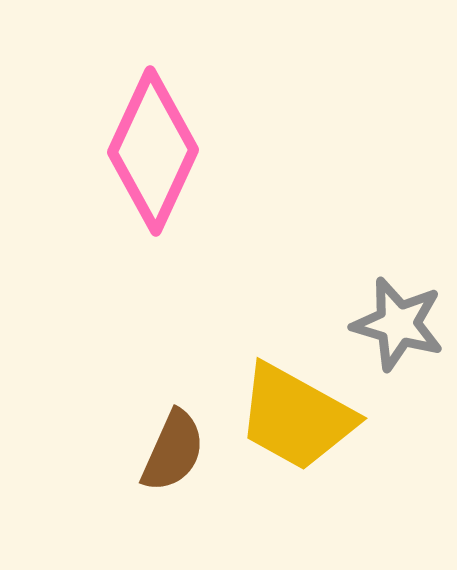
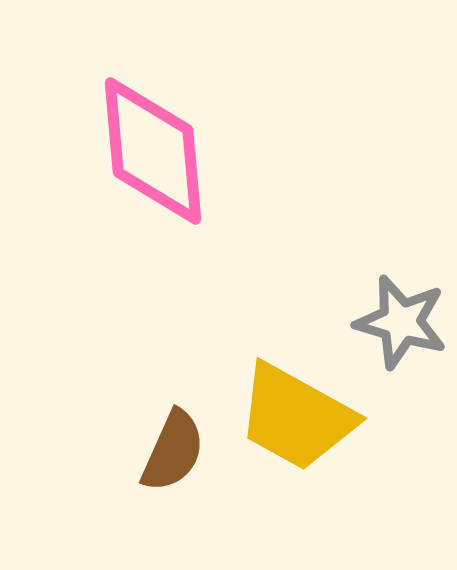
pink diamond: rotated 30 degrees counterclockwise
gray star: moved 3 px right, 2 px up
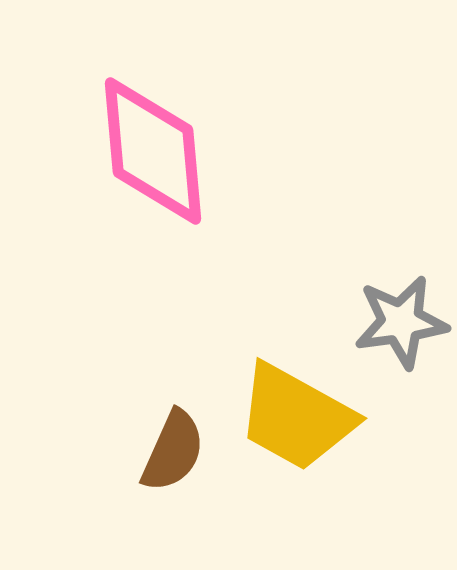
gray star: rotated 24 degrees counterclockwise
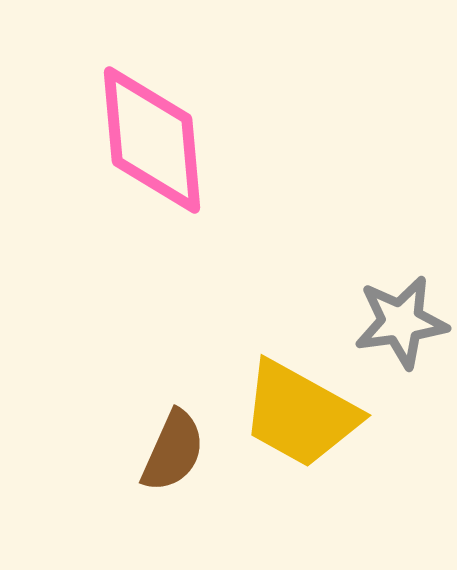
pink diamond: moved 1 px left, 11 px up
yellow trapezoid: moved 4 px right, 3 px up
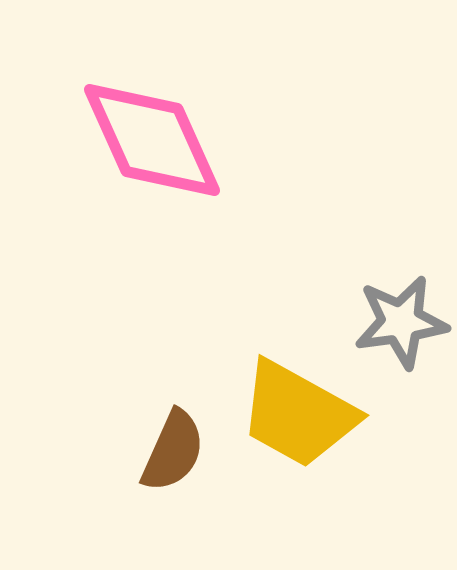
pink diamond: rotated 19 degrees counterclockwise
yellow trapezoid: moved 2 px left
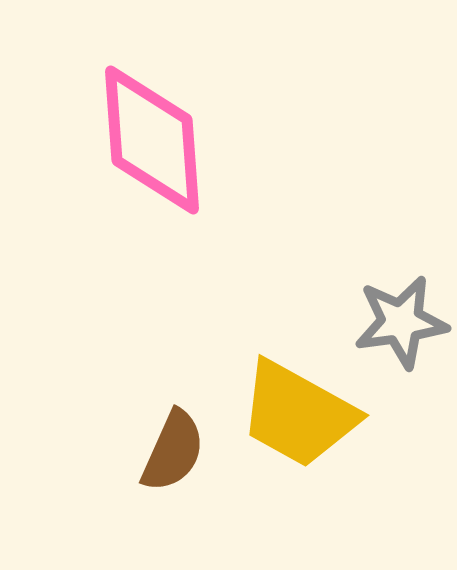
pink diamond: rotated 20 degrees clockwise
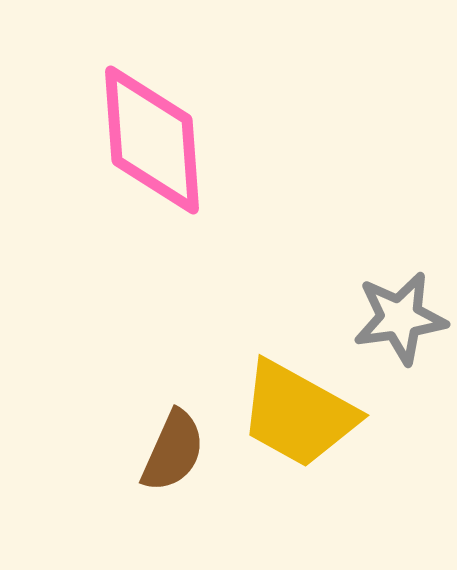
gray star: moved 1 px left, 4 px up
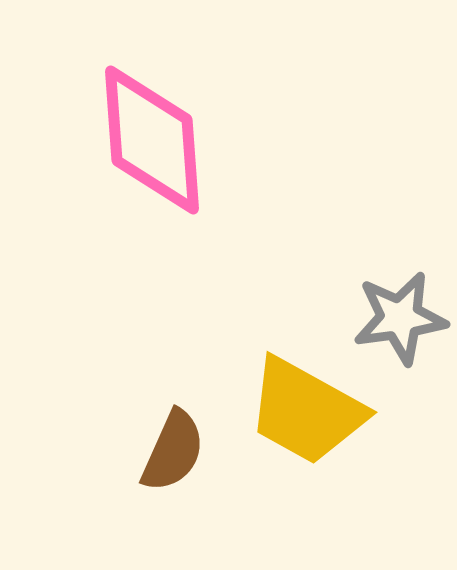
yellow trapezoid: moved 8 px right, 3 px up
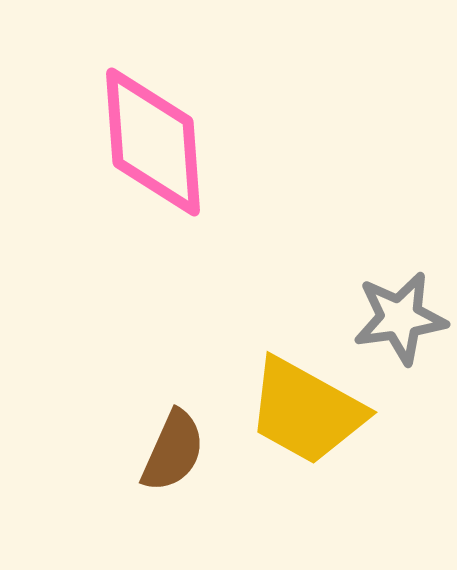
pink diamond: moved 1 px right, 2 px down
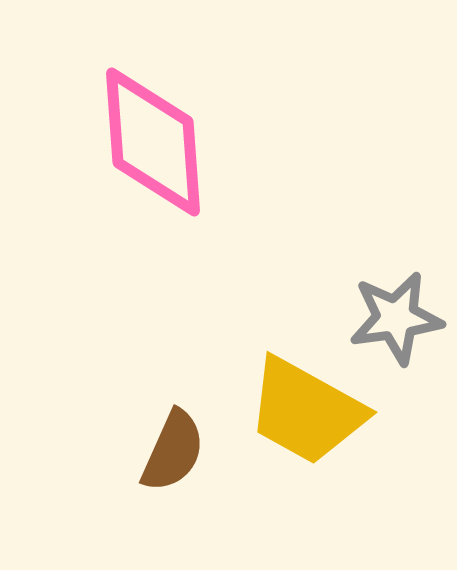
gray star: moved 4 px left
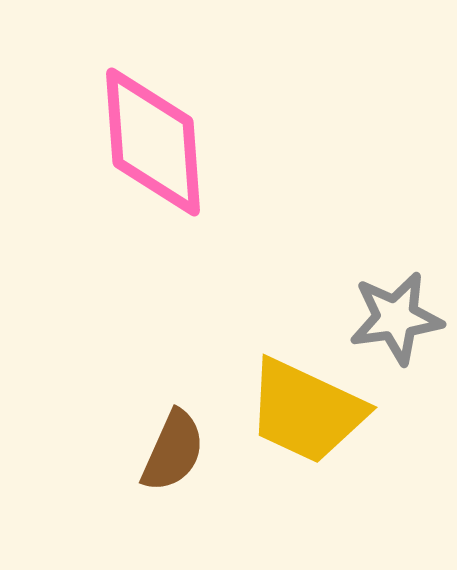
yellow trapezoid: rotated 4 degrees counterclockwise
